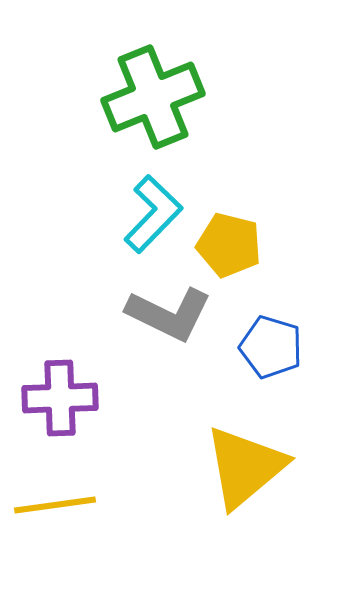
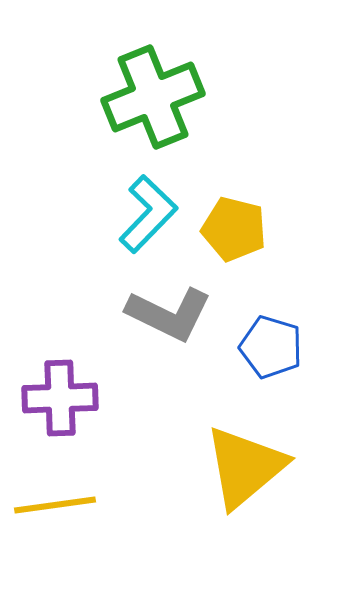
cyan L-shape: moved 5 px left
yellow pentagon: moved 5 px right, 16 px up
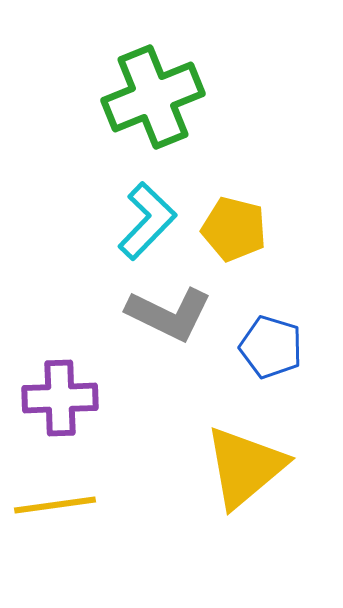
cyan L-shape: moved 1 px left, 7 px down
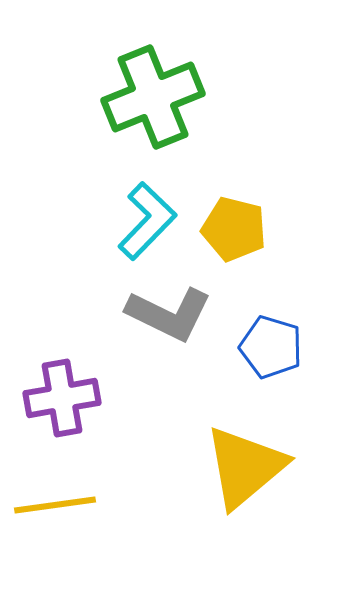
purple cross: moved 2 px right; rotated 8 degrees counterclockwise
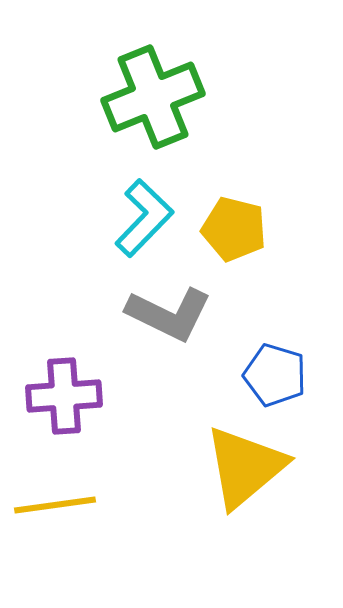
cyan L-shape: moved 3 px left, 3 px up
blue pentagon: moved 4 px right, 28 px down
purple cross: moved 2 px right, 2 px up; rotated 6 degrees clockwise
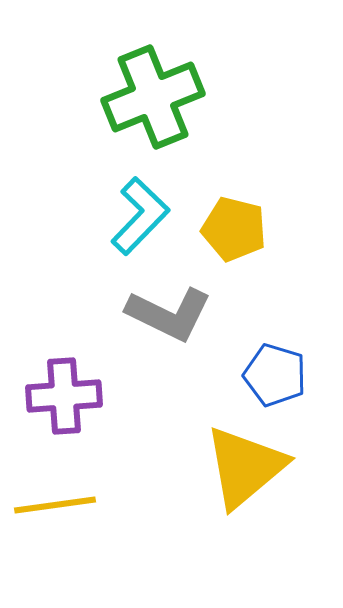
cyan L-shape: moved 4 px left, 2 px up
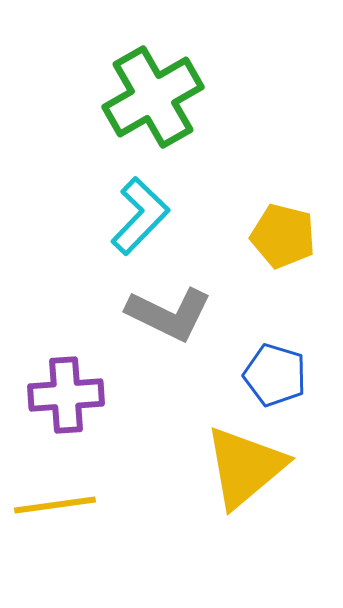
green cross: rotated 8 degrees counterclockwise
yellow pentagon: moved 49 px right, 7 px down
purple cross: moved 2 px right, 1 px up
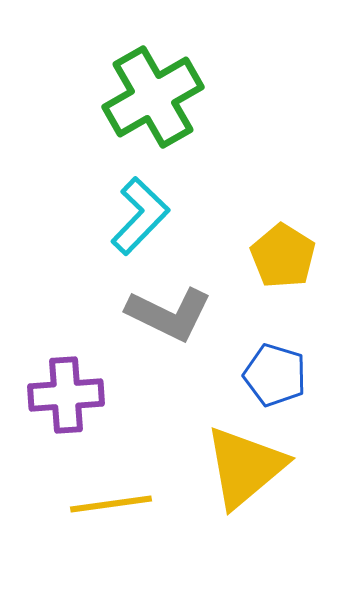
yellow pentagon: moved 20 px down; rotated 18 degrees clockwise
yellow line: moved 56 px right, 1 px up
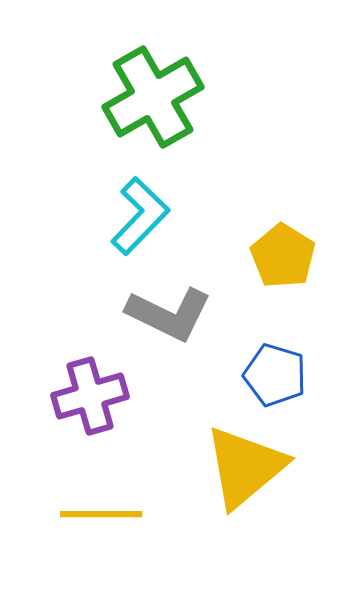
purple cross: moved 24 px right, 1 px down; rotated 12 degrees counterclockwise
yellow line: moved 10 px left, 10 px down; rotated 8 degrees clockwise
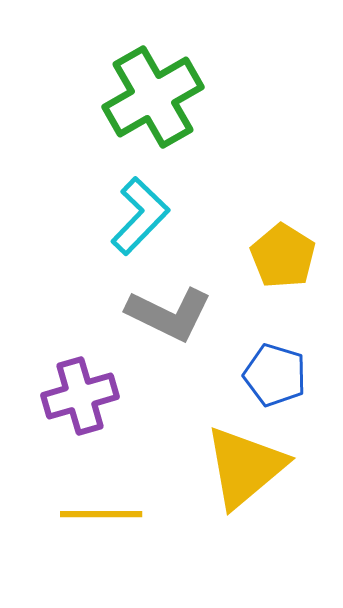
purple cross: moved 10 px left
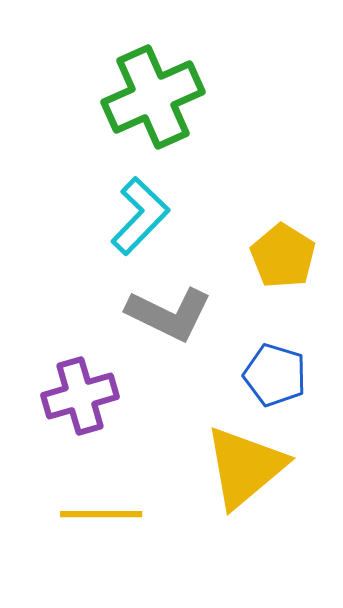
green cross: rotated 6 degrees clockwise
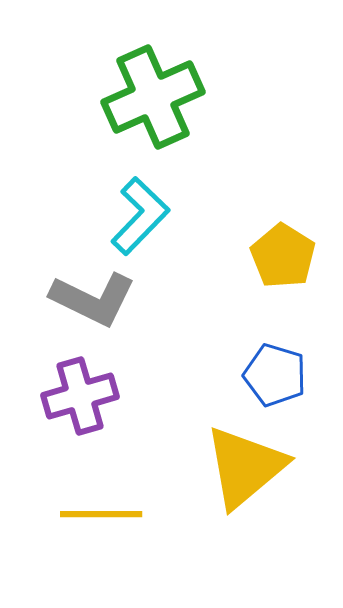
gray L-shape: moved 76 px left, 15 px up
